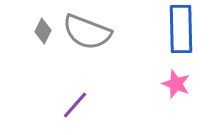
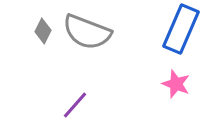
blue rectangle: rotated 24 degrees clockwise
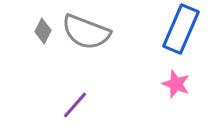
gray semicircle: moved 1 px left
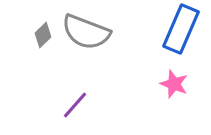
gray diamond: moved 4 px down; rotated 20 degrees clockwise
pink star: moved 2 px left
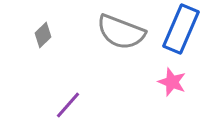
gray semicircle: moved 35 px right
pink star: moved 2 px left, 2 px up
purple line: moved 7 px left
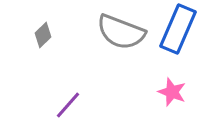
blue rectangle: moved 3 px left
pink star: moved 10 px down
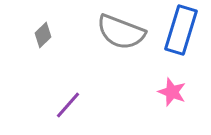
blue rectangle: moved 3 px right, 1 px down; rotated 6 degrees counterclockwise
